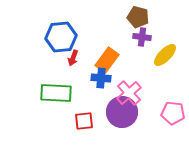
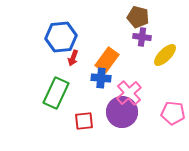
green rectangle: rotated 68 degrees counterclockwise
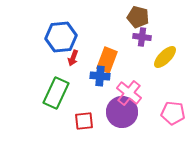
yellow ellipse: moved 2 px down
orange rectangle: rotated 15 degrees counterclockwise
blue cross: moved 1 px left, 2 px up
pink cross: rotated 10 degrees counterclockwise
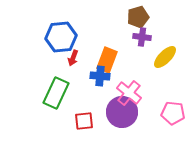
brown pentagon: rotated 30 degrees counterclockwise
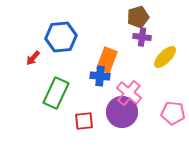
red arrow: moved 40 px left; rotated 21 degrees clockwise
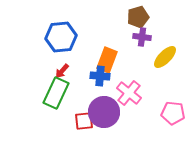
red arrow: moved 29 px right, 13 px down
purple circle: moved 18 px left
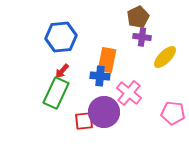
brown pentagon: rotated 10 degrees counterclockwise
orange rectangle: rotated 10 degrees counterclockwise
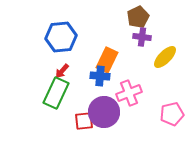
orange rectangle: rotated 15 degrees clockwise
pink cross: rotated 30 degrees clockwise
pink pentagon: moved 1 px left, 1 px down; rotated 20 degrees counterclockwise
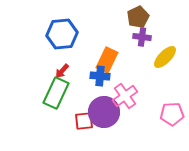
blue hexagon: moved 1 px right, 3 px up
pink cross: moved 4 px left, 3 px down; rotated 15 degrees counterclockwise
pink pentagon: rotated 10 degrees clockwise
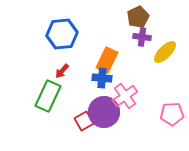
yellow ellipse: moved 5 px up
blue cross: moved 2 px right, 2 px down
green rectangle: moved 8 px left, 3 px down
red square: rotated 24 degrees counterclockwise
